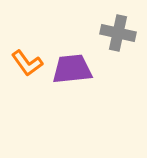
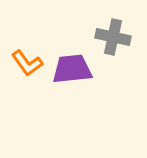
gray cross: moved 5 px left, 4 px down
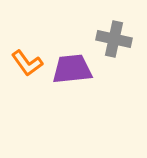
gray cross: moved 1 px right, 2 px down
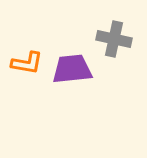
orange L-shape: rotated 44 degrees counterclockwise
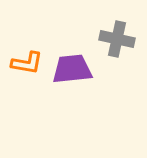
gray cross: moved 3 px right
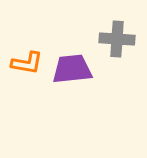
gray cross: rotated 8 degrees counterclockwise
